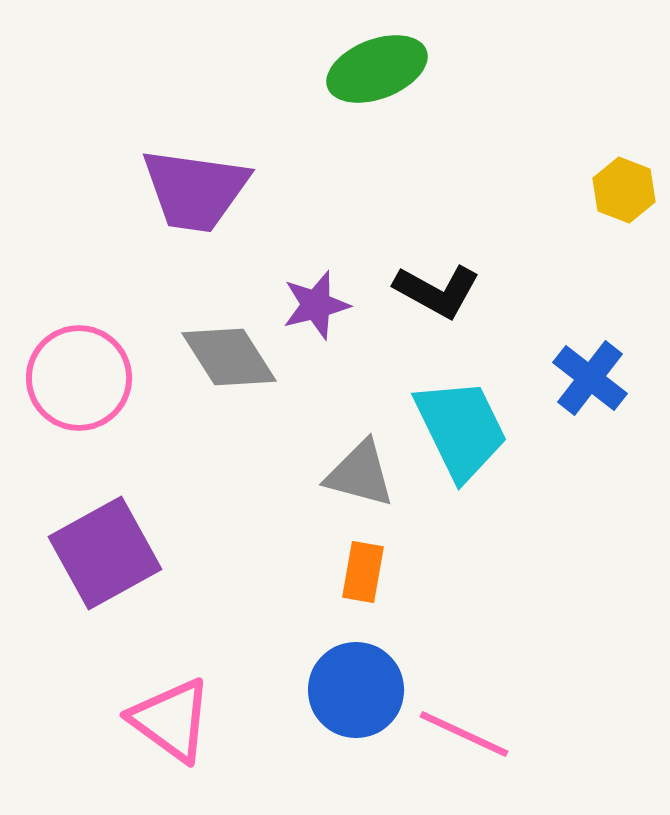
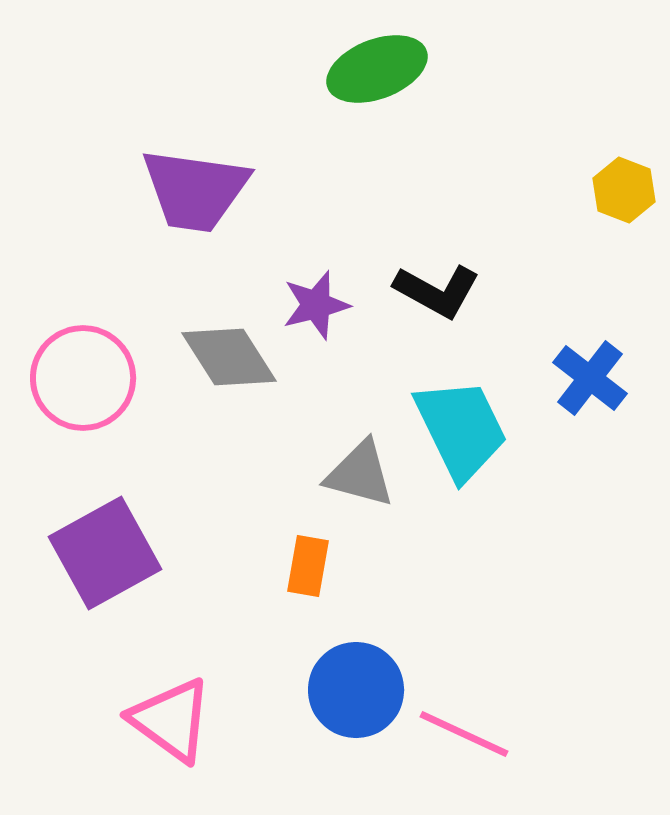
pink circle: moved 4 px right
orange rectangle: moved 55 px left, 6 px up
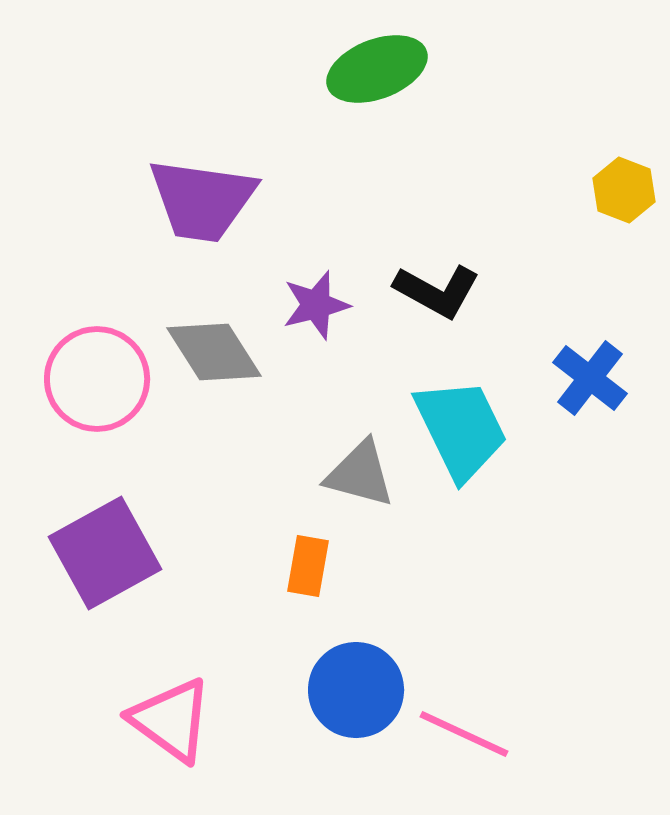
purple trapezoid: moved 7 px right, 10 px down
gray diamond: moved 15 px left, 5 px up
pink circle: moved 14 px right, 1 px down
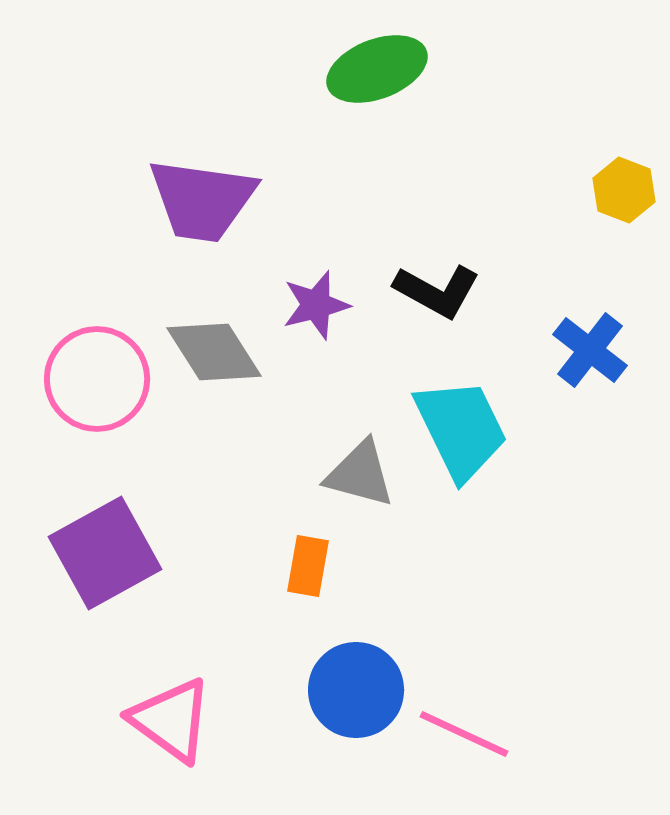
blue cross: moved 28 px up
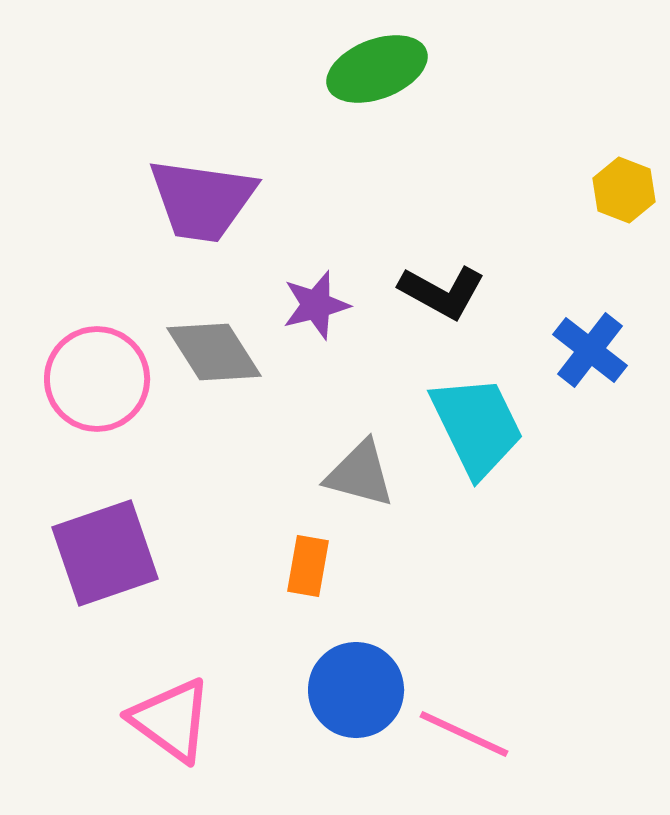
black L-shape: moved 5 px right, 1 px down
cyan trapezoid: moved 16 px right, 3 px up
purple square: rotated 10 degrees clockwise
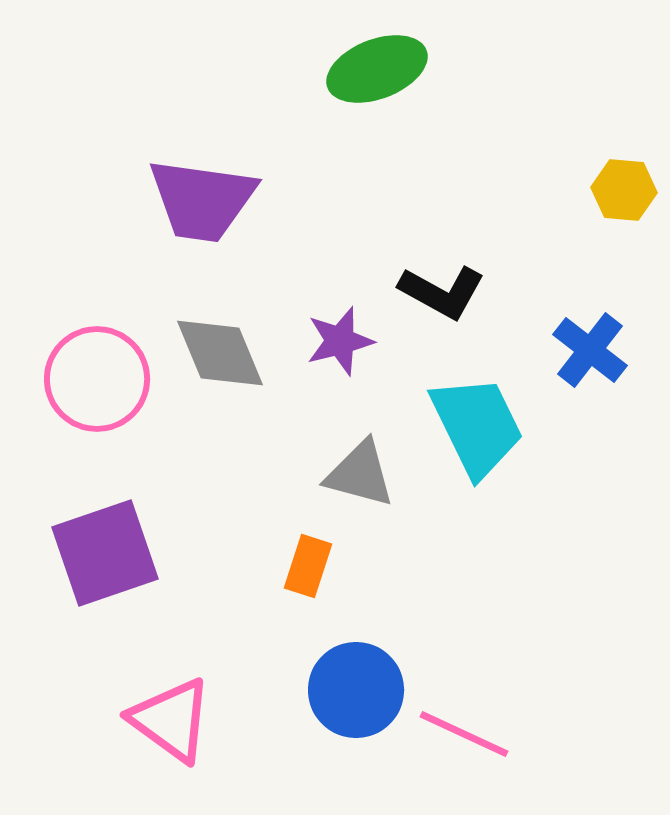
yellow hexagon: rotated 16 degrees counterclockwise
purple star: moved 24 px right, 36 px down
gray diamond: moved 6 px right, 1 px down; rotated 10 degrees clockwise
orange rectangle: rotated 8 degrees clockwise
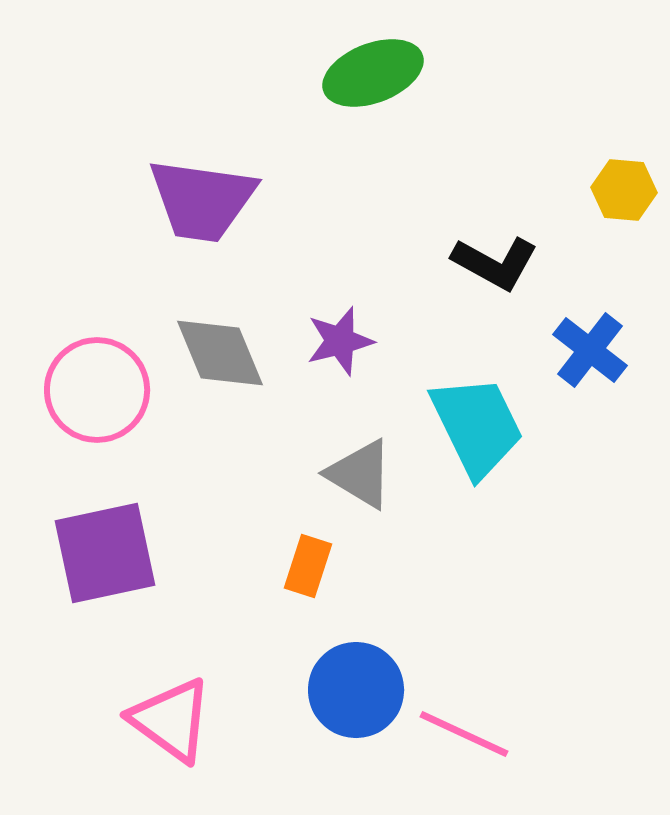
green ellipse: moved 4 px left, 4 px down
black L-shape: moved 53 px right, 29 px up
pink circle: moved 11 px down
gray triangle: rotated 16 degrees clockwise
purple square: rotated 7 degrees clockwise
